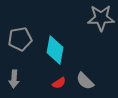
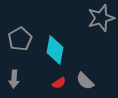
gray star: rotated 16 degrees counterclockwise
gray pentagon: rotated 20 degrees counterclockwise
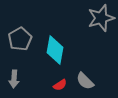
red semicircle: moved 1 px right, 2 px down
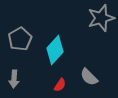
cyan diamond: rotated 32 degrees clockwise
gray semicircle: moved 4 px right, 4 px up
red semicircle: rotated 24 degrees counterclockwise
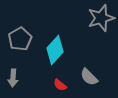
gray arrow: moved 1 px left, 1 px up
red semicircle: rotated 96 degrees clockwise
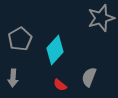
gray semicircle: rotated 66 degrees clockwise
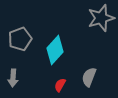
gray pentagon: rotated 10 degrees clockwise
red semicircle: rotated 80 degrees clockwise
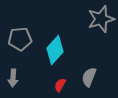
gray star: moved 1 px down
gray pentagon: rotated 15 degrees clockwise
